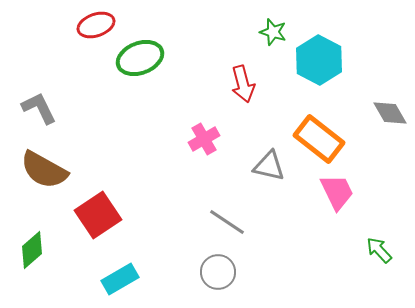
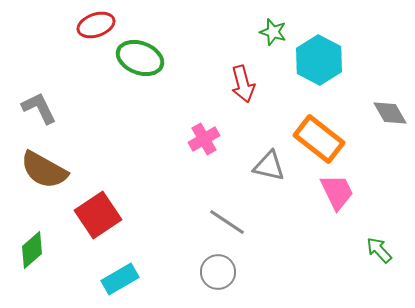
green ellipse: rotated 42 degrees clockwise
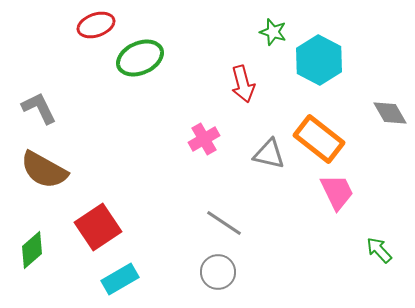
green ellipse: rotated 45 degrees counterclockwise
gray triangle: moved 12 px up
red square: moved 12 px down
gray line: moved 3 px left, 1 px down
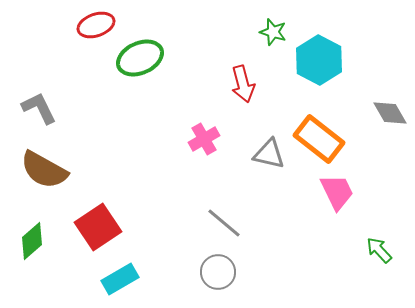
gray line: rotated 6 degrees clockwise
green diamond: moved 9 px up
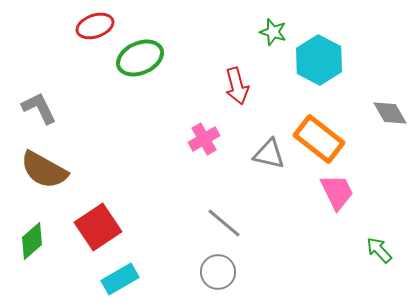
red ellipse: moved 1 px left, 1 px down
red arrow: moved 6 px left, 2 px down
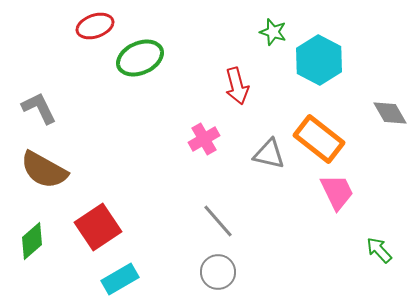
gray line: moved 6 px left, 2 px up; rotated 9 degrees clockwise
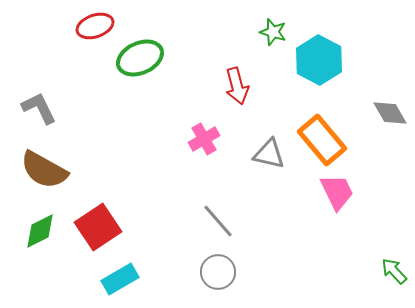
orange rectangle: moved 3 px right, 1 px down; rotated 12 degrees clockwise
green diamond: moved 8 px right, 10 px up; rotated 15 degrees clockwise
green arrow: moved 15 px right, 21 px down
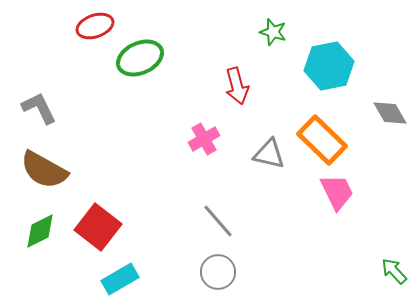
cyan hexagon: moved 10 px right, 6 px down; rotated 21 degrees clockwise
orange rectangle: rotated 6 degrees counterclockwise
red square: rotated 18 degrees counterclockwise
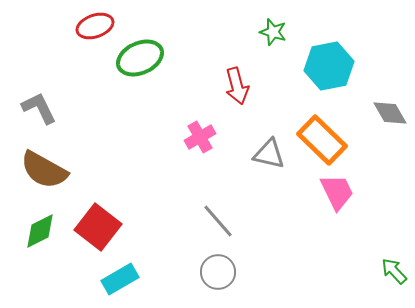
pink cross: moved 4 px left, 2 px up
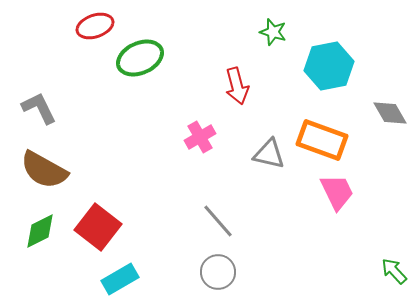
orange rectangle: rotated 24 degrees counterclockwise
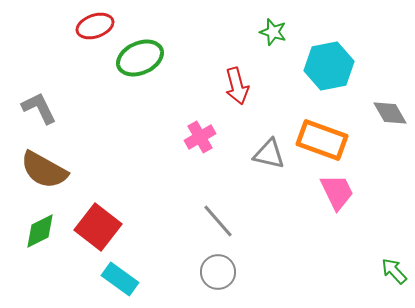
cyan rectangle: rotated 66 degrees clockwise
